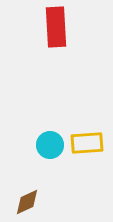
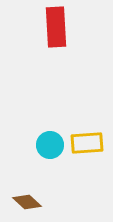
brown diamond: rotated 68 degrees clockwise
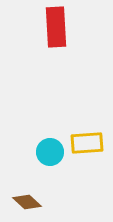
cyan circle: moved 7 px down
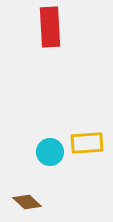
red rectangle: moved 6 px left
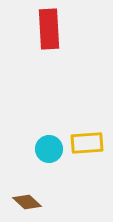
red rectangle: moved 1 px left, 2 px down
cyan circle: moved 1 px left, 3 px up
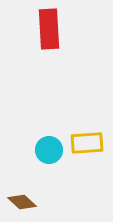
cyan circle: moved 1 px down
brown diamond: moved 5 px left
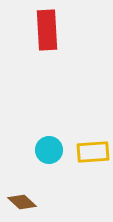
red rectangle: moved 2 px left, 1 px down
yellow rectangle: moved 6 px right, 9 px down
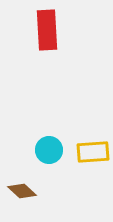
brown diamond: moved 11 px up
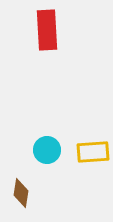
cyan circle: moved 2 px left
brown diamond: moved 1 px left, 2 px down; rotated 56 degrees clockwise
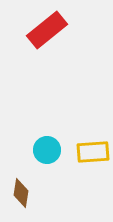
red rectangle: rotated 54 degrees clockwise
